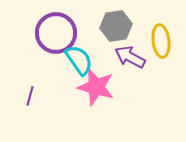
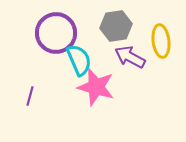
cyan semicircle: rotated 12 degrees clockwise
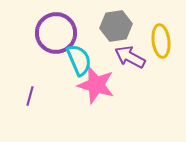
pink star: moved 2 px up
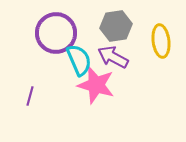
purple arrow: moved 17 px left
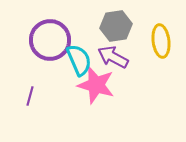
purple circle: moved 6 px left, 7 px down
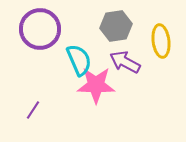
purple circle: moved 10 px left, 11 px up
purple arrow: moved 12 px right, 5 px down
pink star: rotated 15 degrees counterclockwise
purple line: moved 3 px right, 14 px down; rotated 18 degrees clockwise
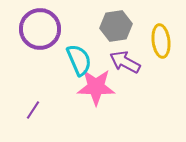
pink star: moved 2 px down
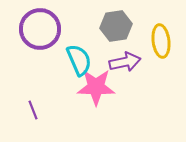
purple arrow: rotated 140 degrees clockwise
purple line: rotated 54 degrees counterclockwise
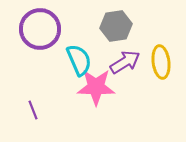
yellow ellipse: moved 21 px down
purple arrow: rotated 20 degrees counterclockwise
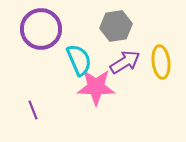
purple circle: moved 1 px right
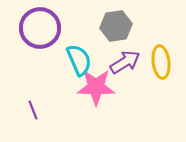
purple circle: moved 1 px left, 1 px up
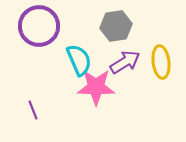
purple circle: moved 1 px left, 2 px up
